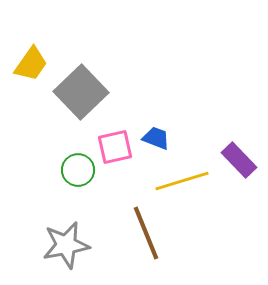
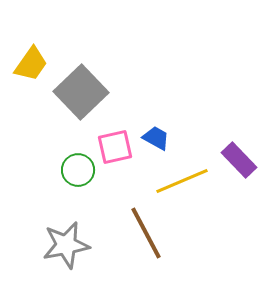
blue trapezoid: rotated 8 degrees clockwise
yellow line: rotated 6 degrees counterclockwise
brown line: rotated 6 degrees counterclockwise
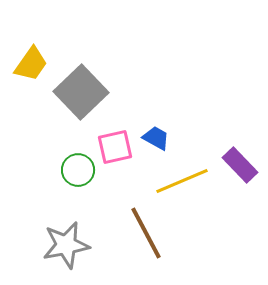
purple rectangle: moved 1 px right, 5 px down
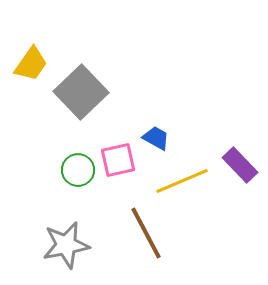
pink square: moved 3 px right, 13 px down
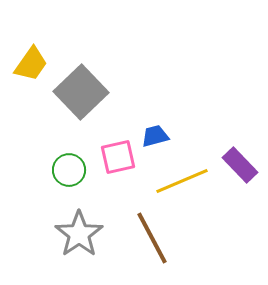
blue trapezoid: moved 1 px left, 2 px up; rotated 44 degrees counterclockwise
pink square: moved 3 px up
green circle: moved 9 px left
brown line: moved 6 px right, 5 px down
gray star: moved 13 px right, 11 px up; rotated 24 degrees counterclockwise
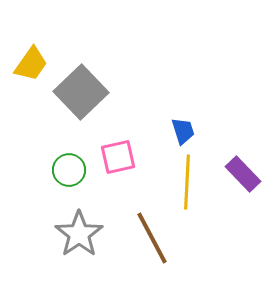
blue trapezoid: moved 28 px right, 5 px up; rotated 88 degrees clockwise
purple rectangle: moved 3 px right, 9 px down
yellow line: moved 5 px right, 1 px down; rotated 64 degrees counterclockwise
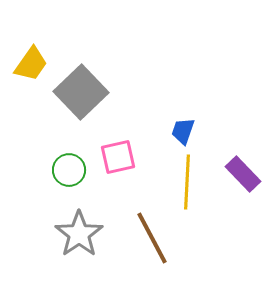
blue trapezoid: rotated 144 degrees counterclockwise
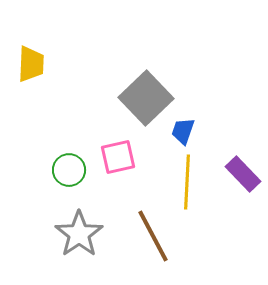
yellow trapezoid: rotated 33 degrees counterclockwise
gray square: moved 65 px right, 6 px down
brown line: moved 1 px right, 2 px up
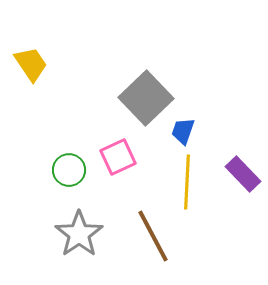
yellow trapezoid: rotated 36 degrees counterclockwise
pink square: rotated 12 degrees counterclockwise
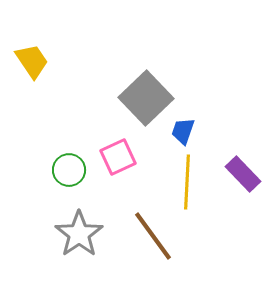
yellow trapezoid: moved 1 px right, 3 px up
brown line: rotated 8 degrees counterclockwise
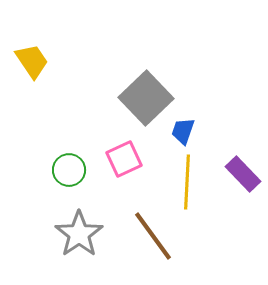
pink square: moved 6 px right, 2 px down
